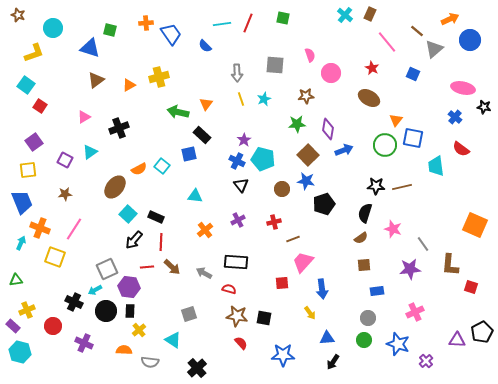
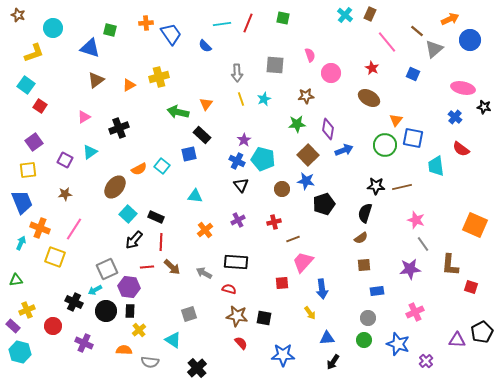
pink star at (393, 229): moved 23 px right, 9 px up
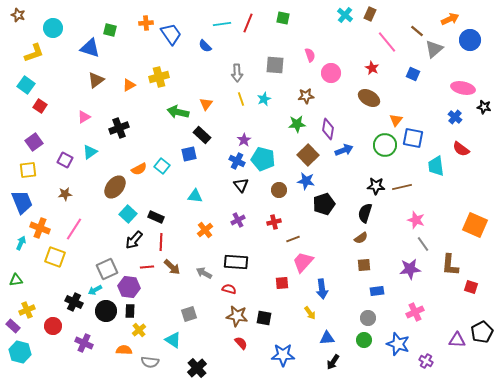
brown circle at (282, 189): moved 3 px left, 1 px down
purple cross at (426, 361): rotated 16 degrees counterclockwise
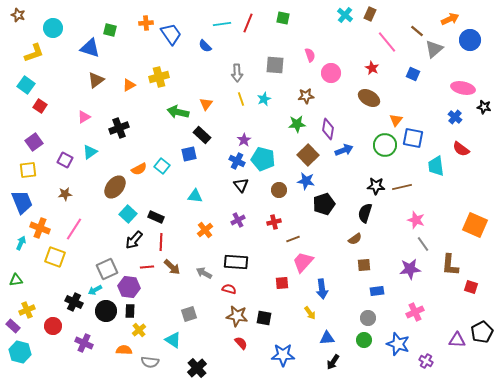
brown semicircle at (361, 238): moved 6 px left, 1 px down
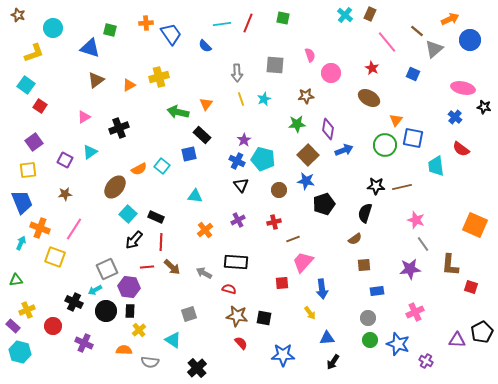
green circle at (364, 340): moved 6 px right
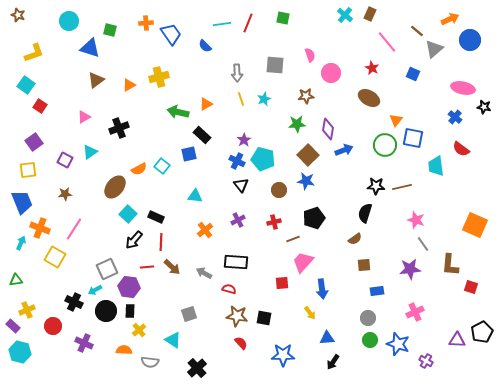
cyan circle at (53, 28): moved 16 px right, 7 px up
orange triangle at (206, 104): rotated 24 degrees clockwise
black pentagon at (324, 204): moved 10 px left, 14 px down
yellow square at (55, 257): rotated 10 degrees clockwise
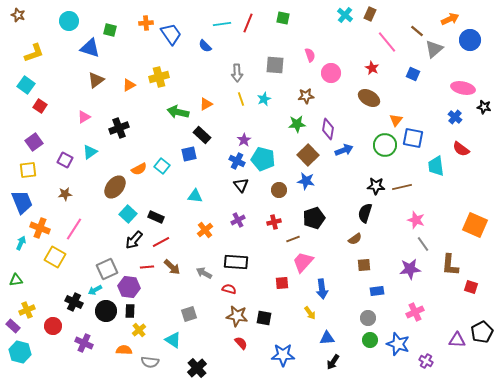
red line at (161, 242): rotated 60 degrees clockwise
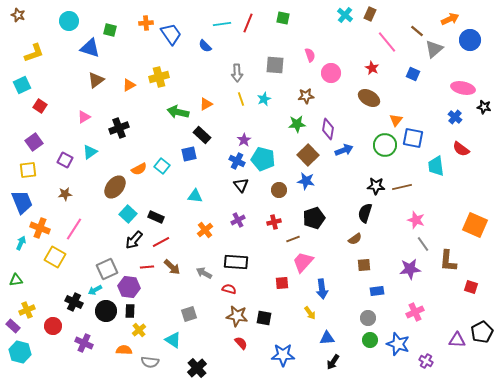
cyan square at (26, 85): moved 4 px left; rotated 30 degrees clockwise
brown L-shape at (450, 265): moved 2 px left, 4 px up
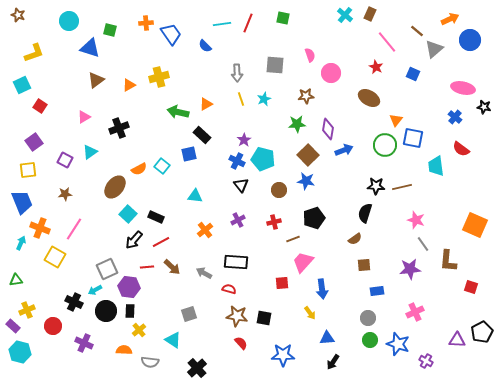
red star at (372, 68): moved 4 px right, 1 px up
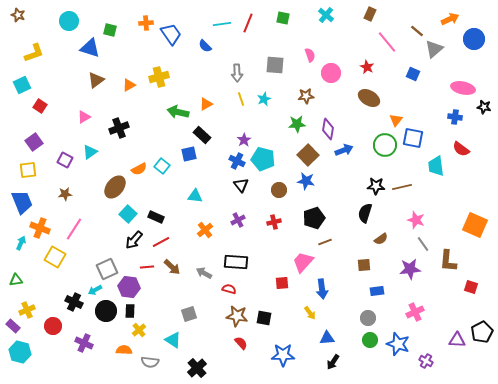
cyan cross at (345, 15): moved 19 px left
blue circle at (470, 40): moved 4 px right, 1 px up
red star at (376, 67): moved 9 px left
blue cross at (455, 117): rotated 32 degrees counterclockwise
brown line at (293, 239): moved 32 px right, 3 px down
brown semicircle at (355, 239): moved 26 px right
